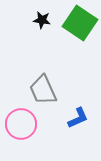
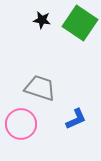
gray trapezoid: moved 3 px left, 2 px up; rotated 132 degrees clockwise
blue L-shape: moved 2 px left, 1 px down
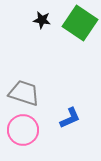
gray trapezoid: moved 16 px left, 5 px down
blue L-shape: moved 6 px left, 1 px up
pink circle: moved 2 px right, 6 px down
